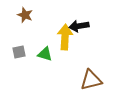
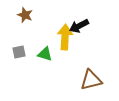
black arrow: rotated 18 degrees counterclockwise
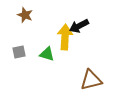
green triangle: moved 2 px right
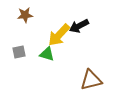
brown star: rotated 28 degrees counterclockwise
yellow arrow: moved 6 px left, 2 px up; rotated 140 degrees counterclockwise
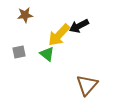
green triangle: rotated 21 degrees clockwise
brown triangle: moved 4 px left, 5 px down; rotated 35 degrees counterclockwise
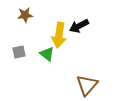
yellow arrow: rotated 35 degrees counterclockwise
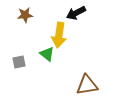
black arrow: moved 3 px left, 13 px up
gray square: moved 10 px down
brown triangle: rotated 40 degrees clockwise
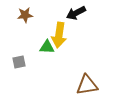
green triangle: moved 7 px up; rotated 35 degrees counterclockwise
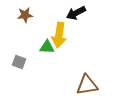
gray square: rotated 32 degrees clockwise
